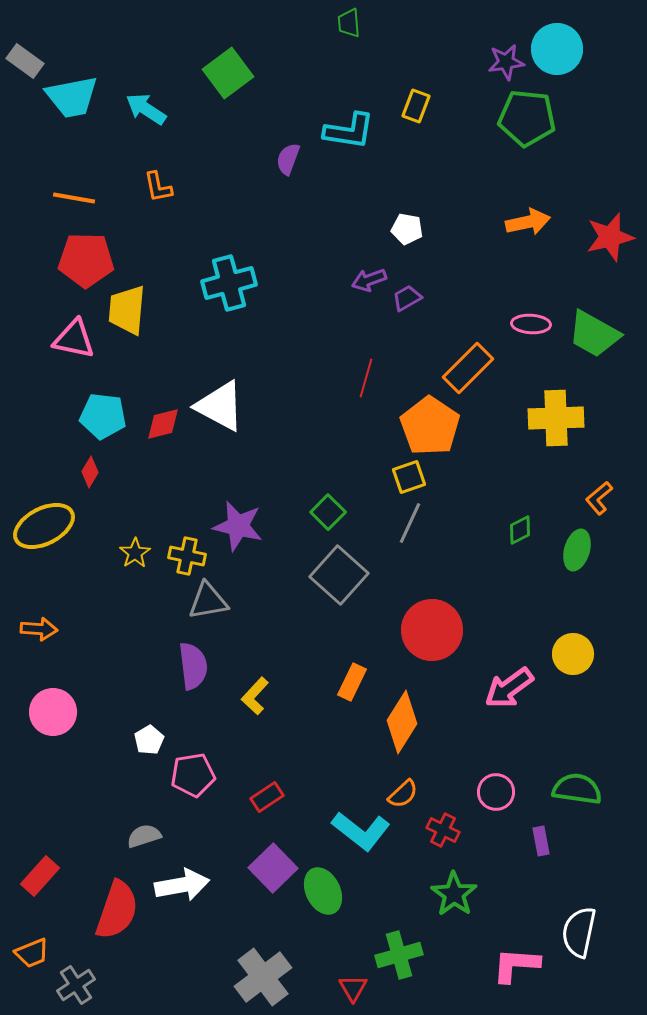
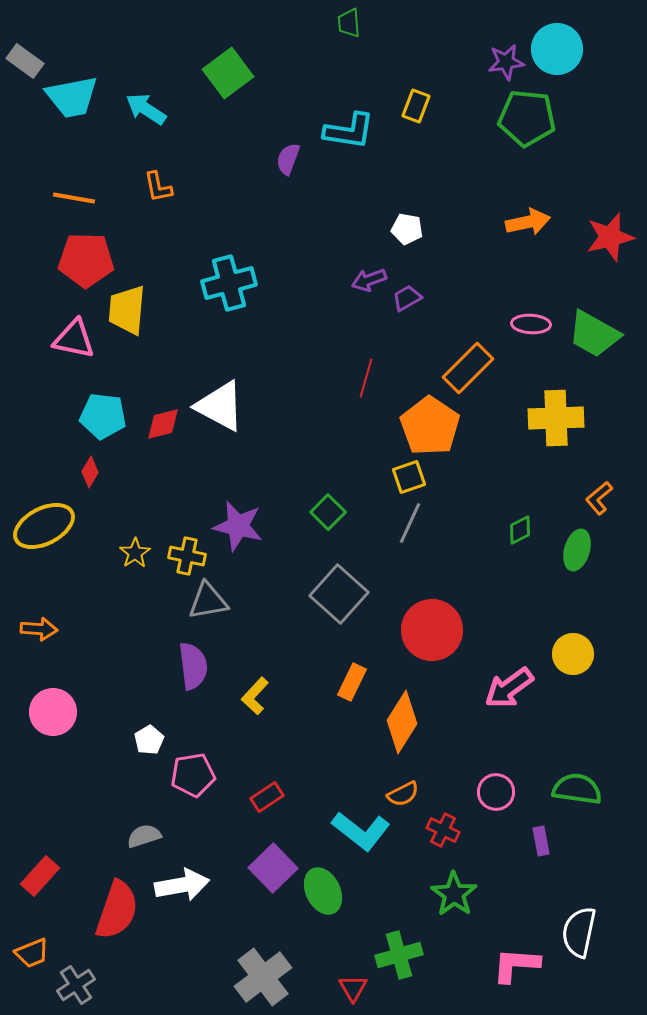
gray square at (339, 575): moved 19 px down
orange semicircle at (403, 794): rotated 16 degrees clockwise
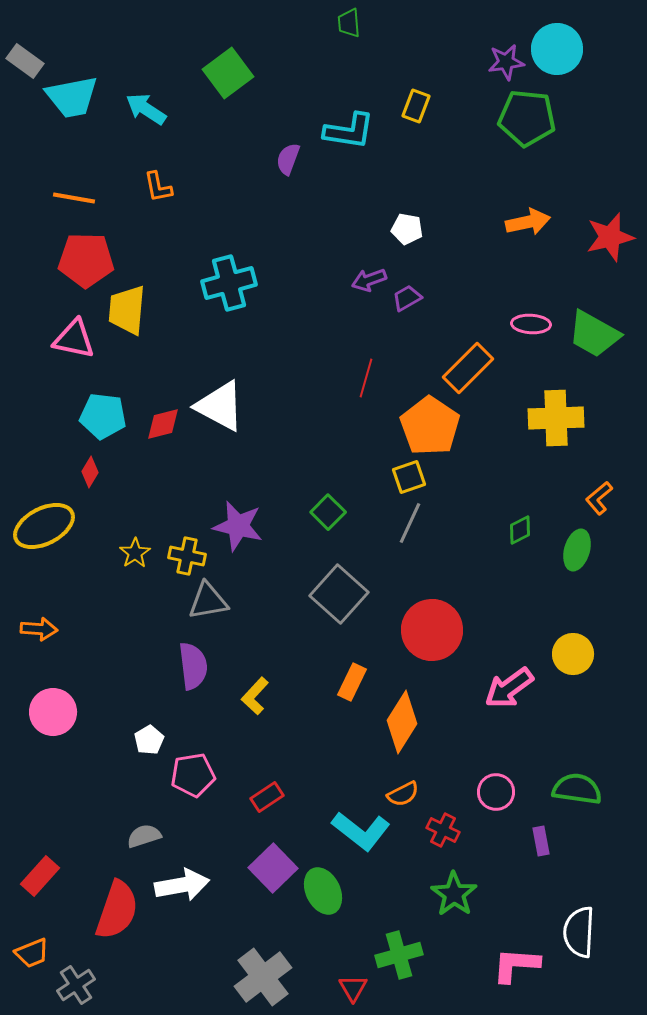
white semicircle at (579, 932): rotated 9 degrees counterclockwise
